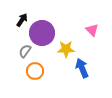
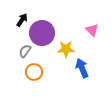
orange circle: moved 1 px left, 1 px down
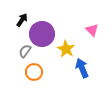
purple circle: moved 1 px down
yellow star: rotated 30 degrees clockwise
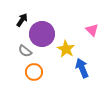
gray semicircle: rotated 88 degrees counterclockwise
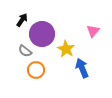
pink triangle: moved 1 px right, 1 px down; rotated 24 degrees clockwise
orange circle: moved 2 px right, 2 px up
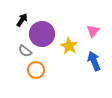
yellow star: moved 3 px right, 3 px up
blue arrow: moved 12 px right, 7 px up
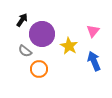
orange circle: moved 3 px right, 1 px up
